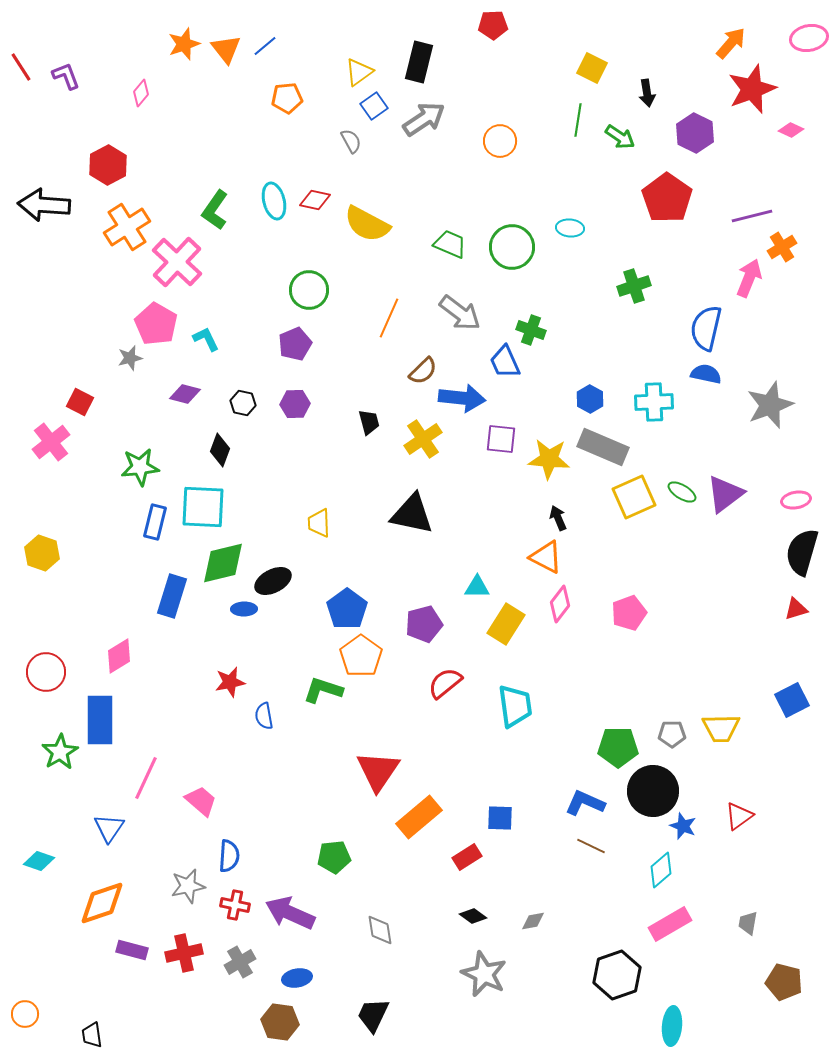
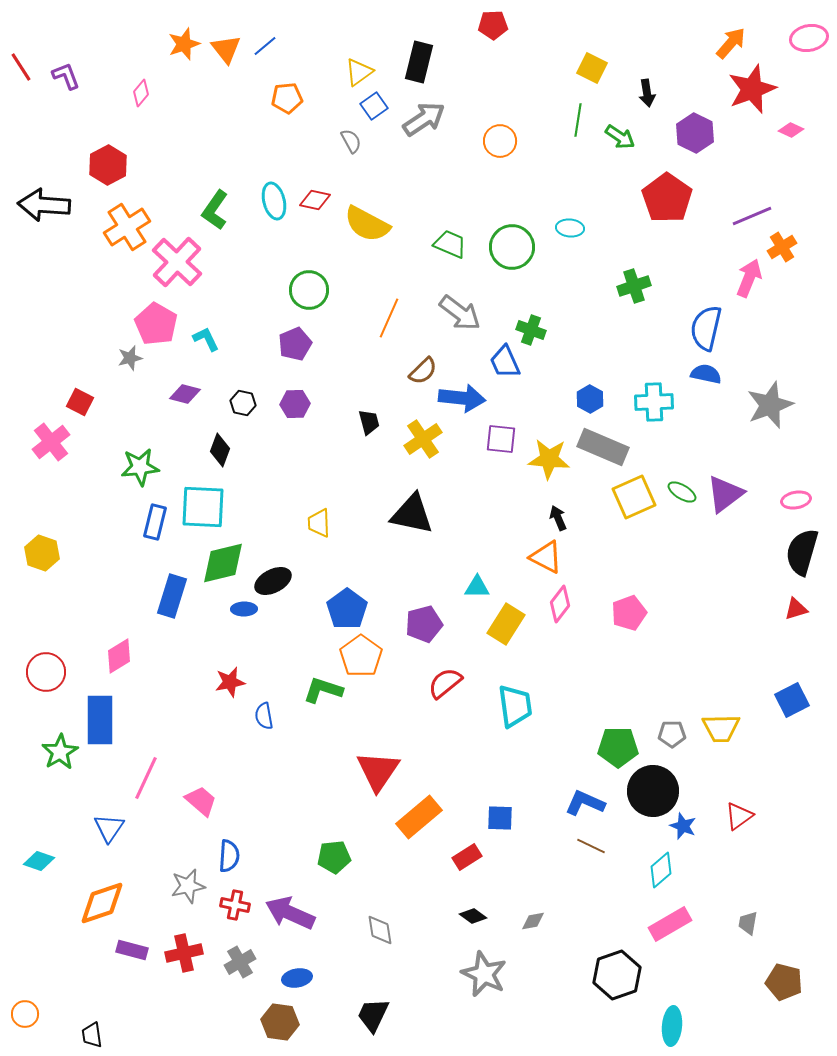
purple line at (752, 216): rotated 9 degrees counterclockwise
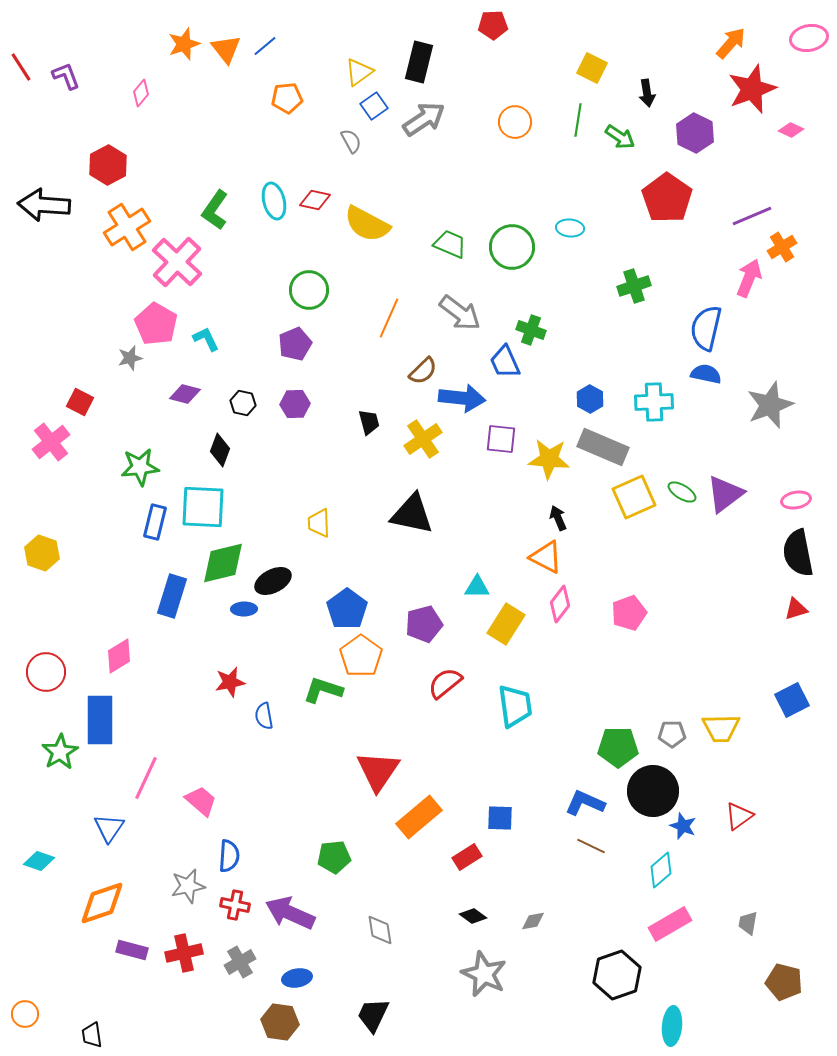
orange circle at (500, 141): moved 15 px right, 19 px up
black semicircle at (802, 552): moved 4 px left, 1 px down; rotated 27 degrees counterclockwise
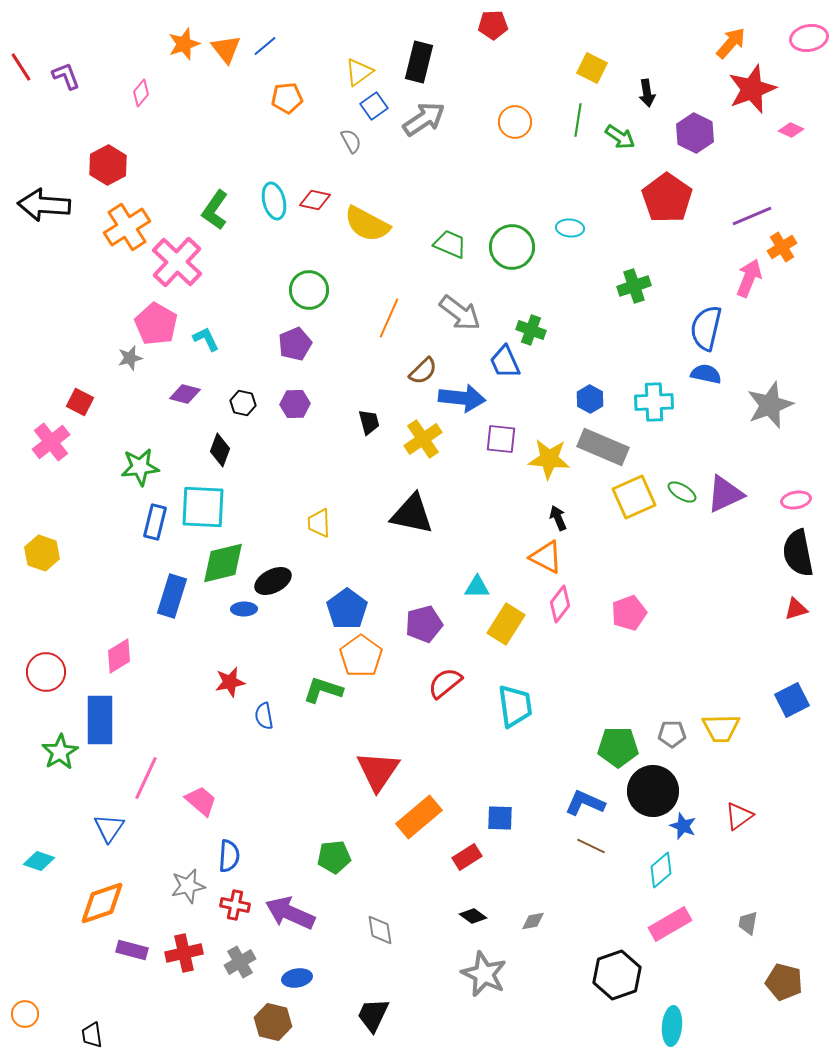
purple triangle at (725, 494): rotated 12 degrees clockwise
brown hexagon at (280, 1022): moved 7 px left; rotated 6 degrees clockwise
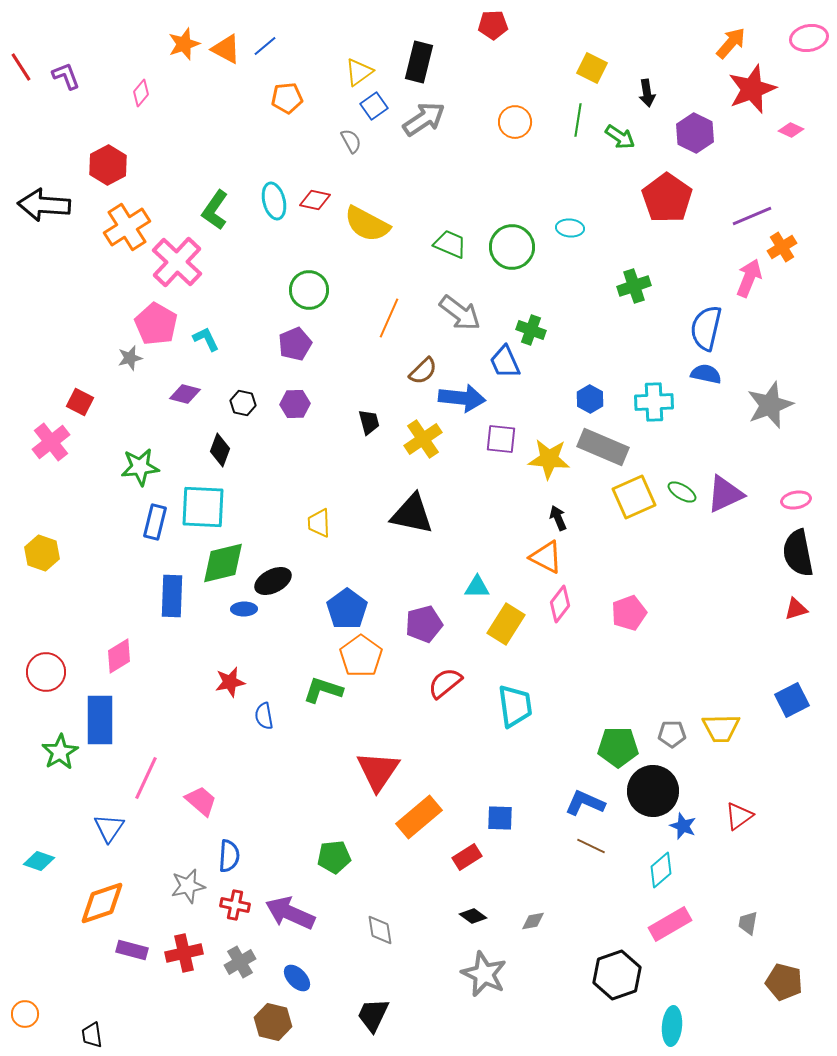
orange triangle at (226, 49): rotated 24 degrees counterclockwise
blue rectangle at (172, 596): rotated 15 degrees counterclockwise
blue ellipse at (297, 978): rotated 56 degrees clockwise
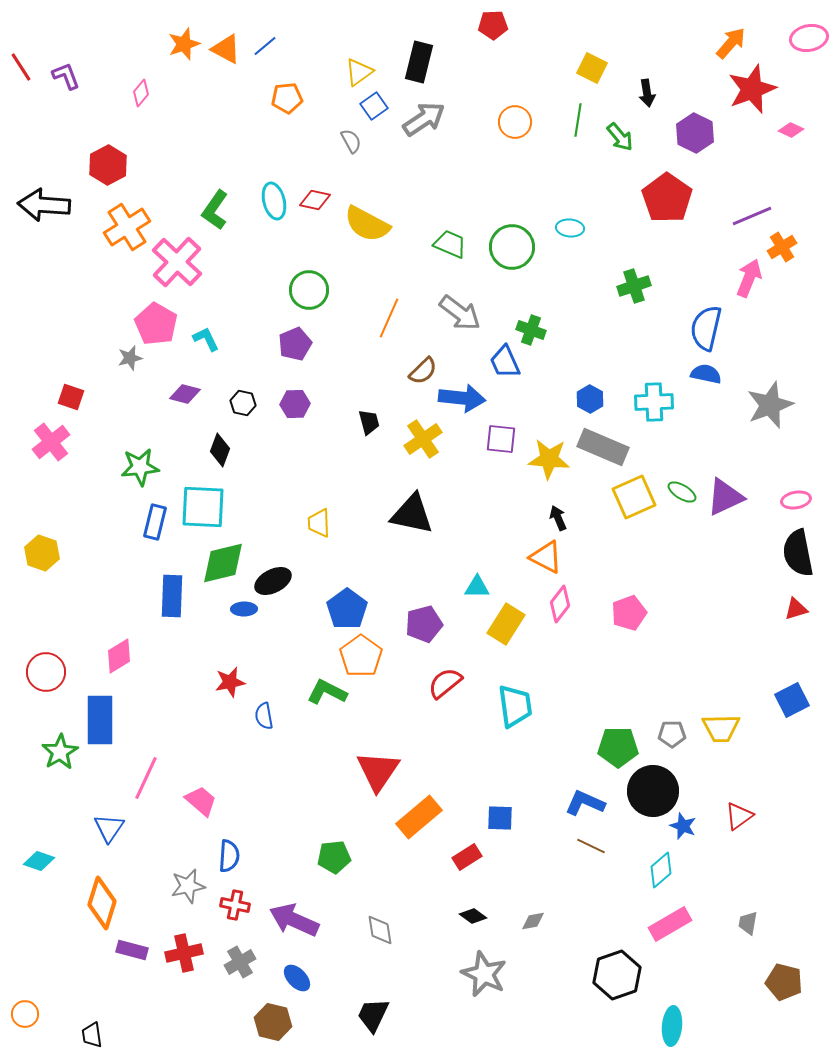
green arrow at (620, 137): rotated 16 degrees clockwise
red square at (80, 402): moved 9 px left, 5 px up; rotated 8 degrees counterclockwise
purple triangle at (725, 494): moved 3 px down
green L-shape at (323, 690): moved 4 px right, 2 px down; rotated 9 degrees clockwise
orange diamond at (102, 903): rotated 54 degrees counterclockwise
purple arrow at (290, 913): moved 4 px right, 7 px down
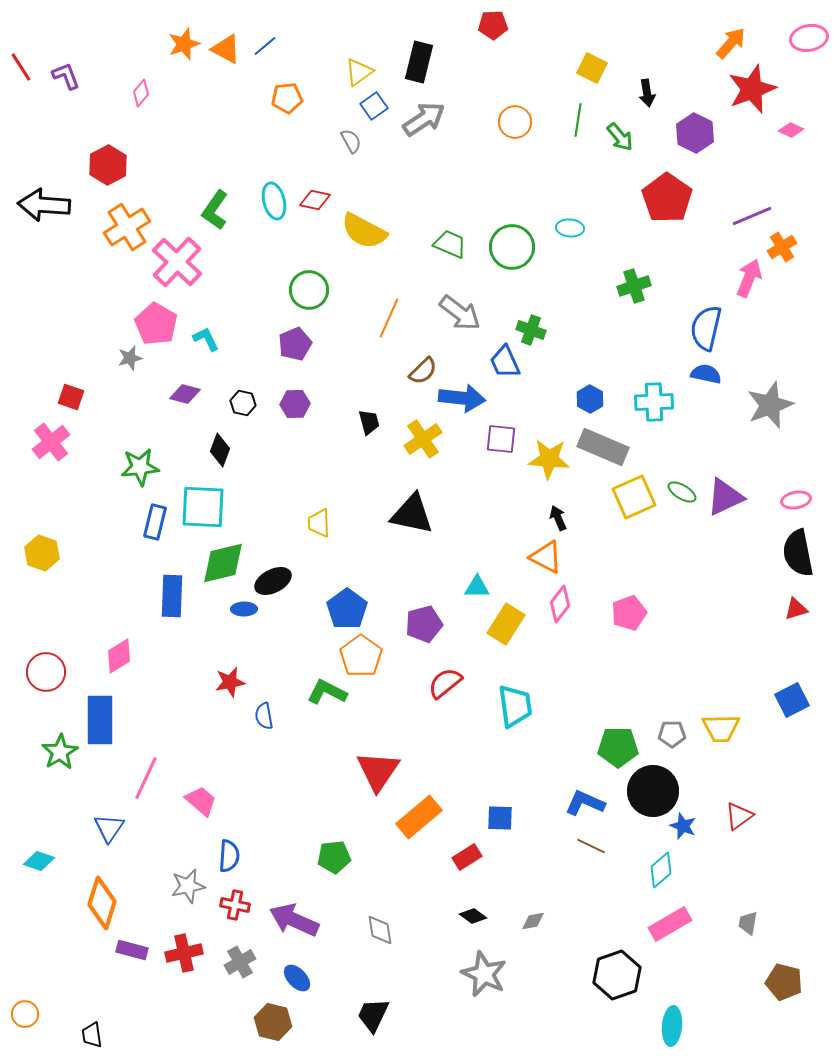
yellow semicircle at (367, 224): moved 3 px left, 7 px down
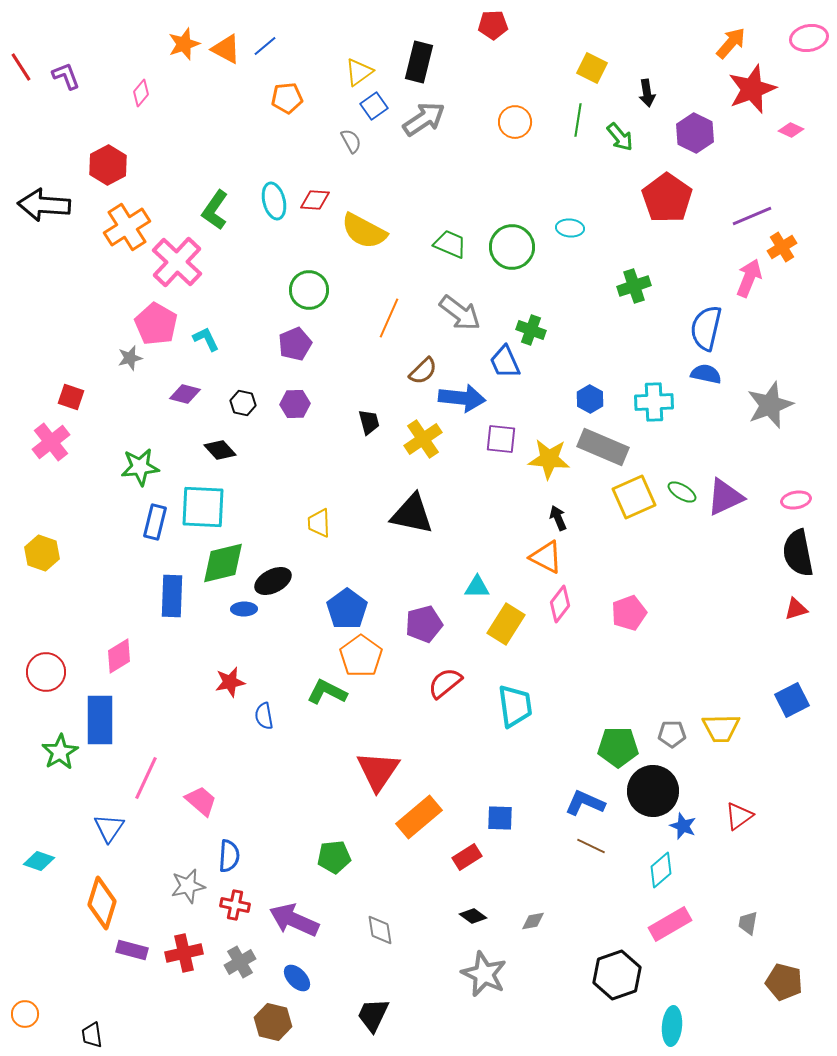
red diamond at (315, 200): rotated 8 degrees counterclockwise
black diamond at (220, 450): rotated 64 degrees counterclockwise
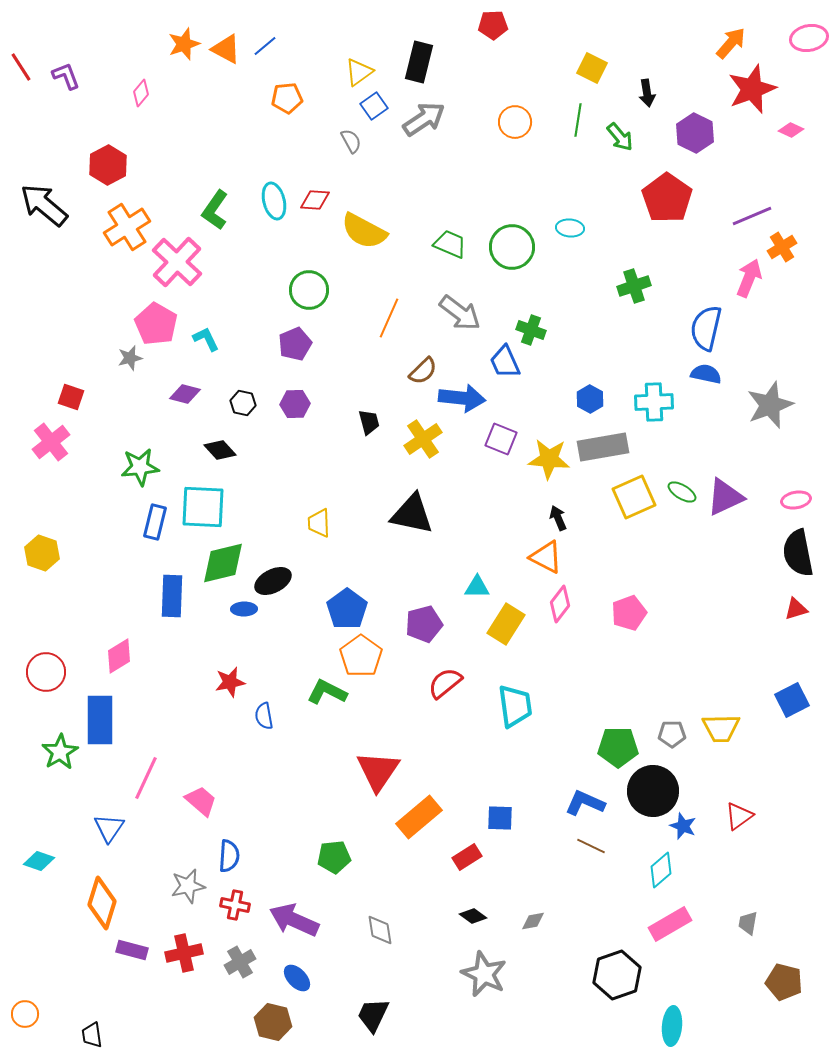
black arrow at (44, 205): rotated 36 degrees clockwise
purple square at (501, 439): rotated 16 degrees clockwise
gray rectangle at (603, 447): rotated 33 degrees counterclockwise
